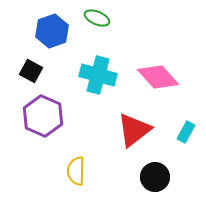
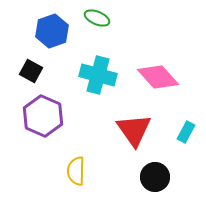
red triangle: rotated 27 degrees counterclockwise
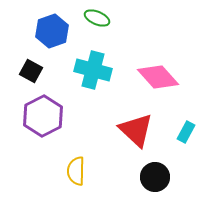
cyan cross: moved 5 px left, 5 px up
purple hexagon: rotated 9 degrees clockwise
red triangle: moved 2 px right; rotated 12 degrees counterclockwise
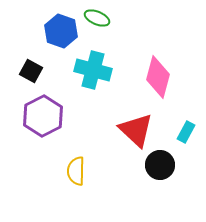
blue hexagon: moved 9 px right; rotated 20 degrees counterclockwise
pink diamond: rotated 57 degrees clockwise
black circle: moved 5 px right, 12 px up
